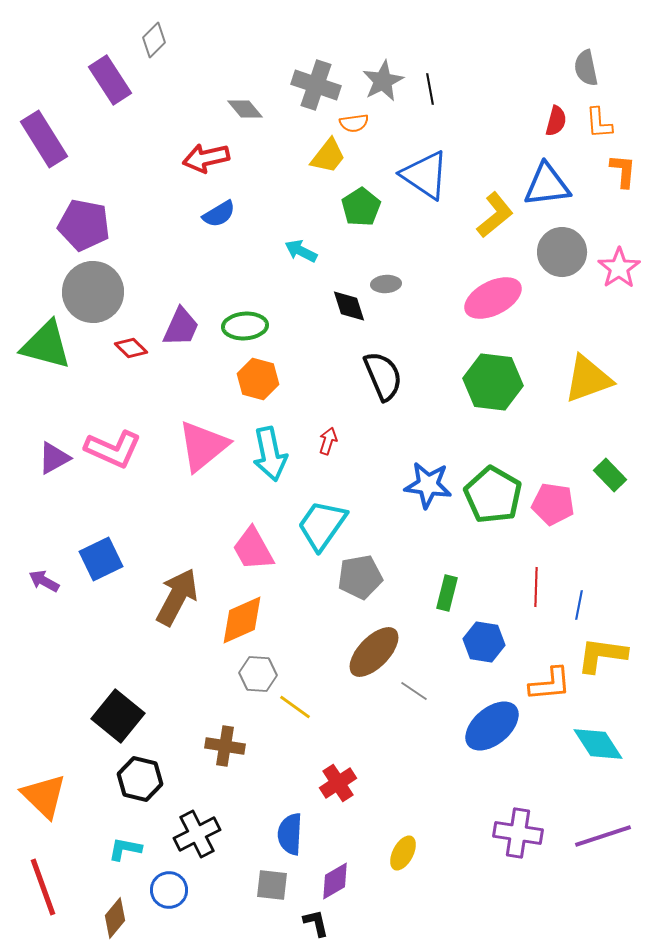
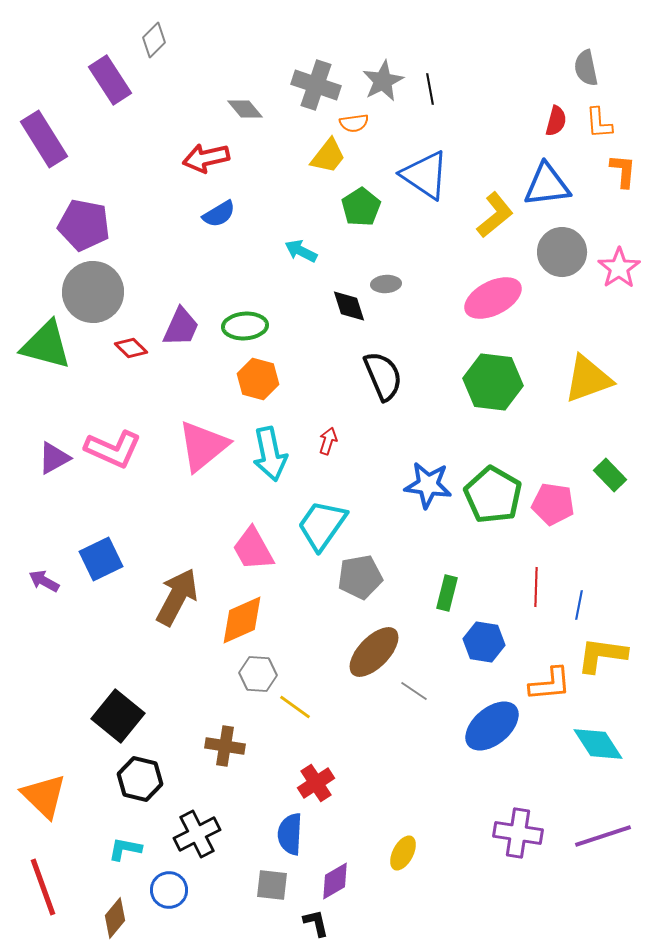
red cross at (338, 783): moved 22 px left
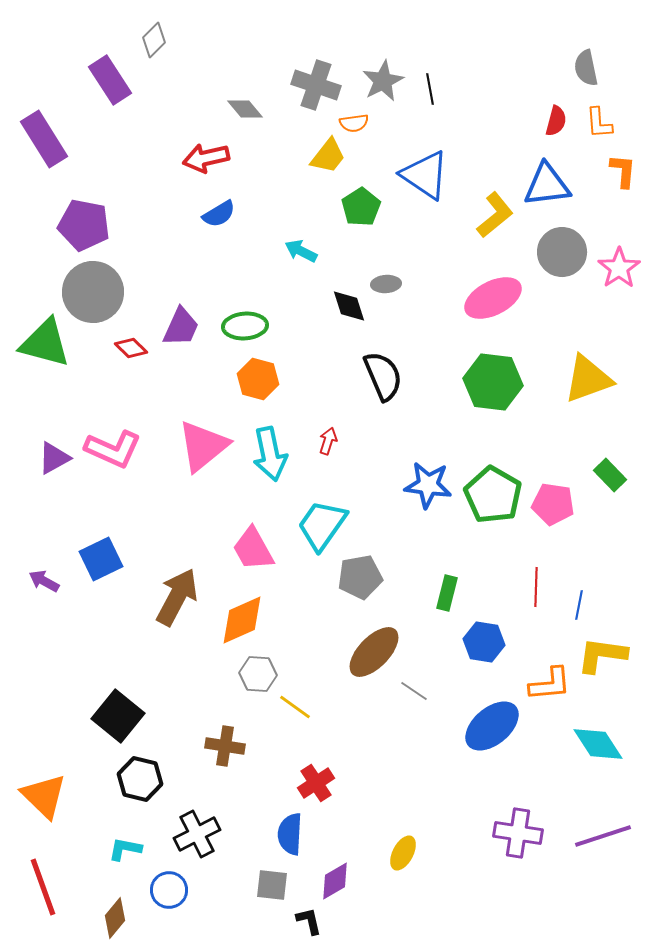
green triangle at (46, 345): moved 1 px left, 2 px up
black L-shape at (316, 923): moved 7 px left, 2 px up
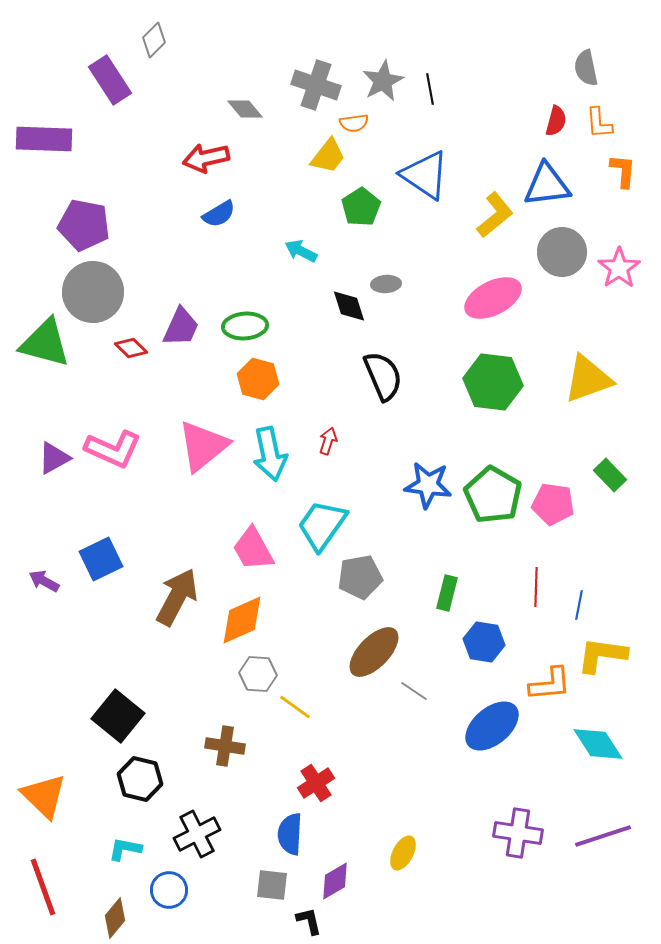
purple rectangle at (44, 139): rotated 56 degrees counterclockwise
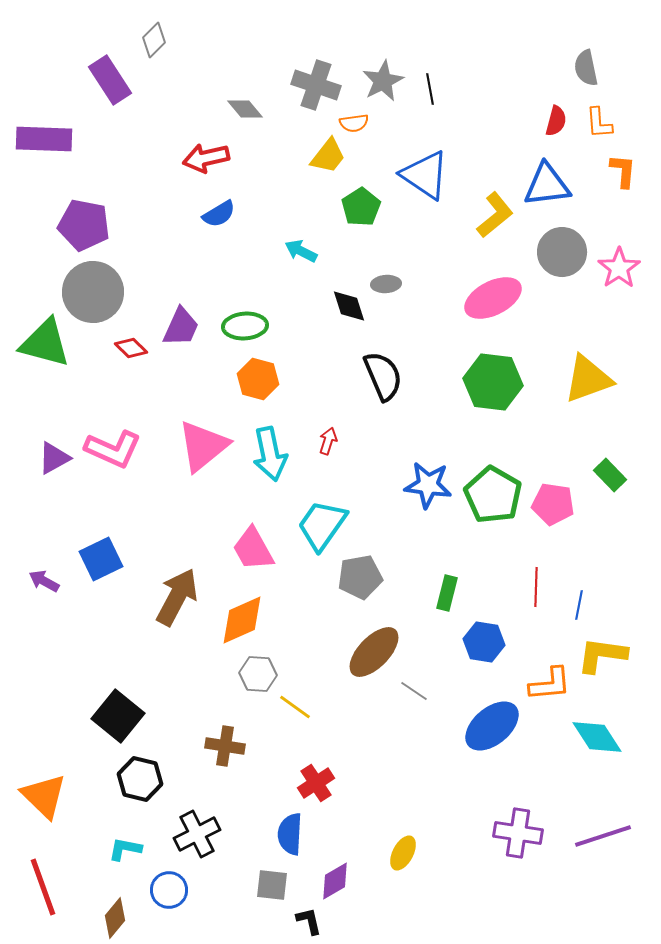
cyan diamond at (598, 744): moved 1 px left, 7 px up
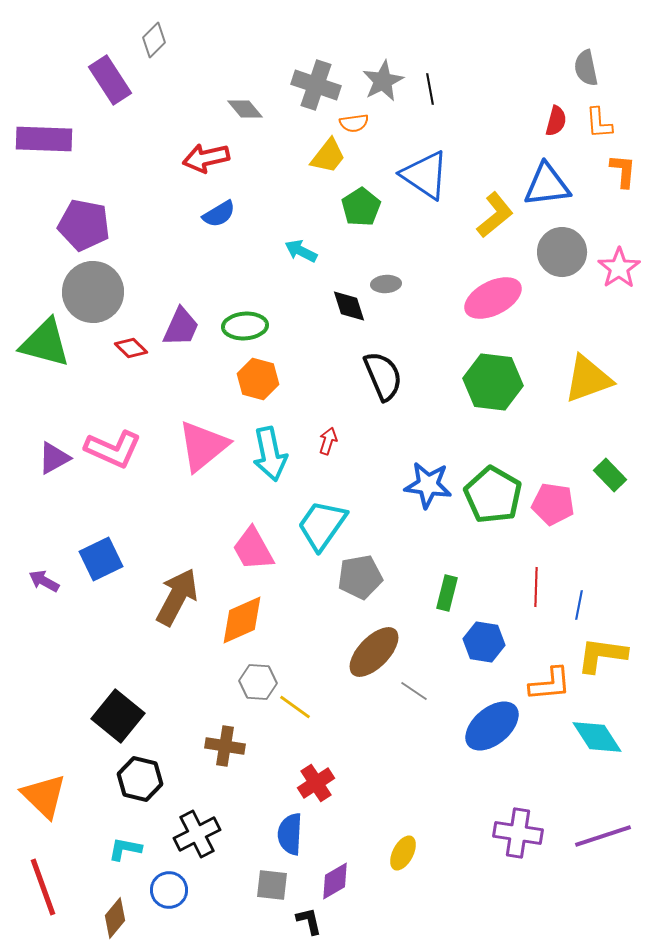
gray hexagon at (258, 674): moved 8 px down
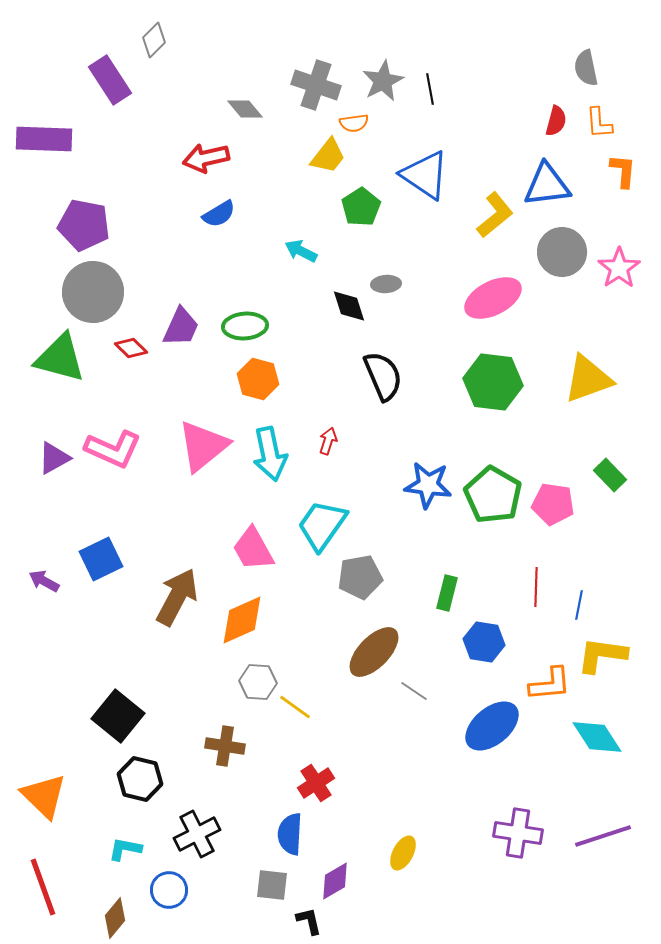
green triangle at (45, 343): moved 15 px right, 15 px down
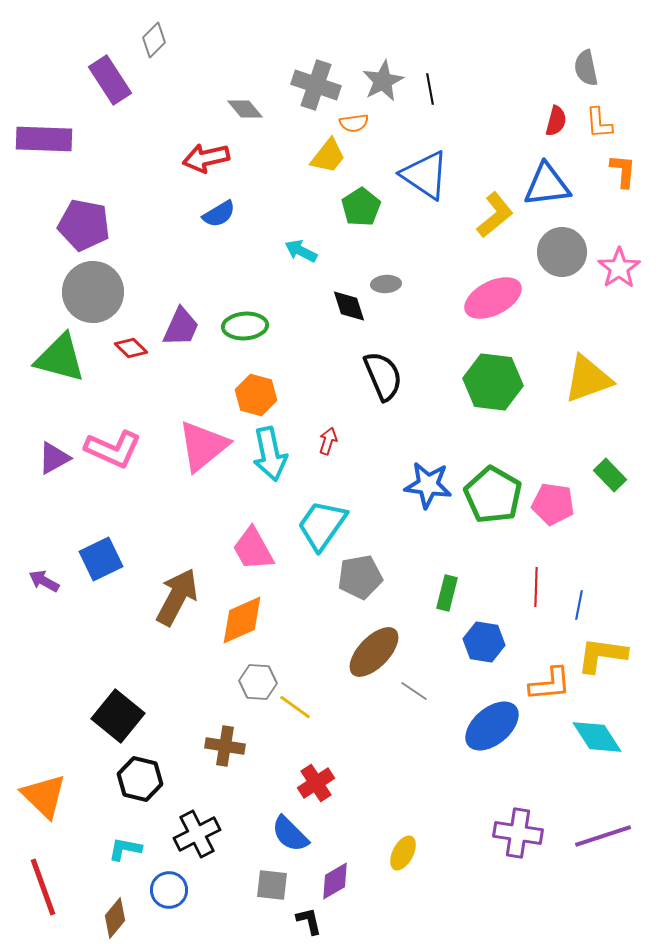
orange hexagon at (258, 379): moved 2 px left, 16 px down
blue semicircle at (290, 834): rotated 48 degrees counterclockwise
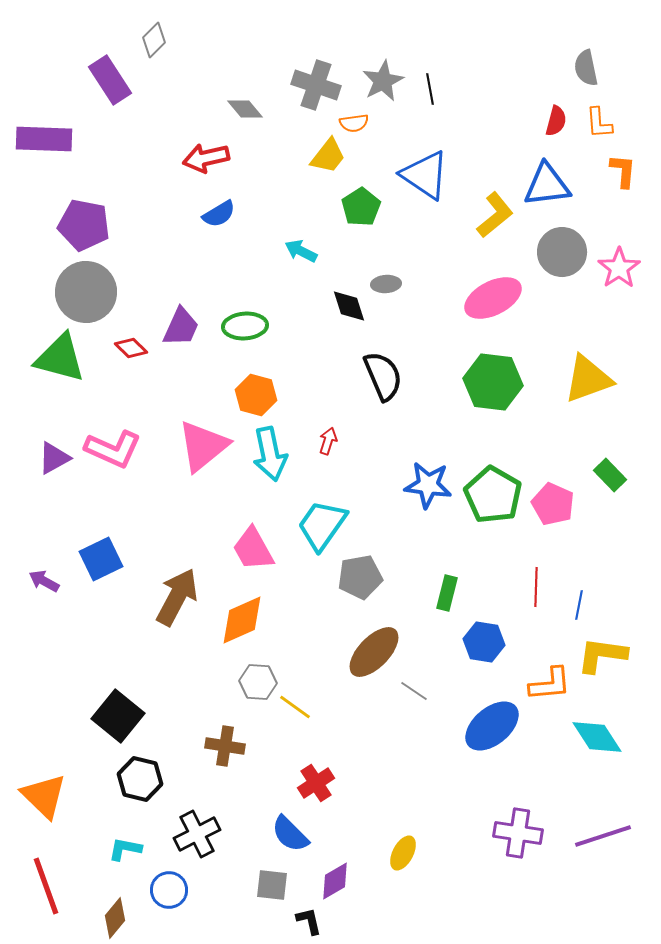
gray circle at (93, 292): moved 7 px left
pink pentagon at (553, 504): rotated 15 degrees clockwise
red line at (43, 887): moved 3 px right, 1 px up
